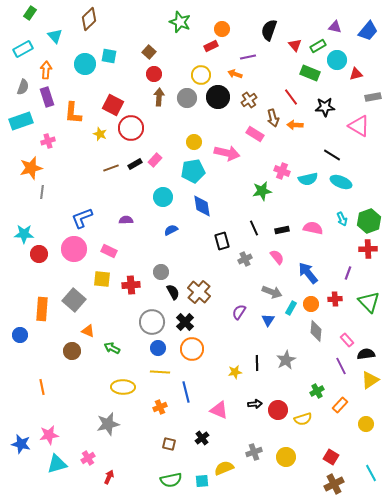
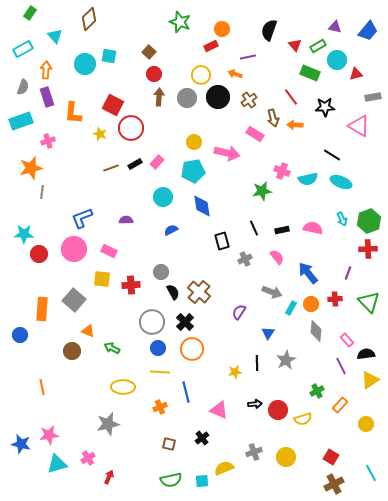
pink rectangle at (155, 160): moved 2 px right, 2 px down
blue triangle at (268, 320): moved 13 px down
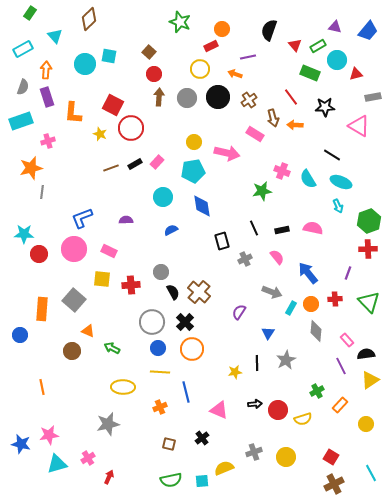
yellow circle at (201, 75): moved 1 px left, 6 px up
cyan semicircle at (308, 179): rotated 72 degrees clockwise
cyan arrow at (342, 219): moved 4 px left, 13 px up
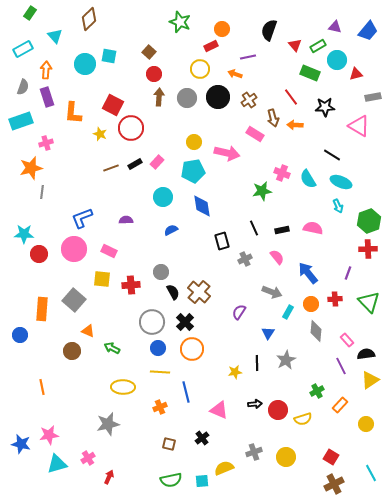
pink cross at (48, 141): moved 2 px left, 2 px down
pink cross at (282, 171): moved 2 px down
cyan rectangle at (291, 308): moved 3 px left, 4 px down
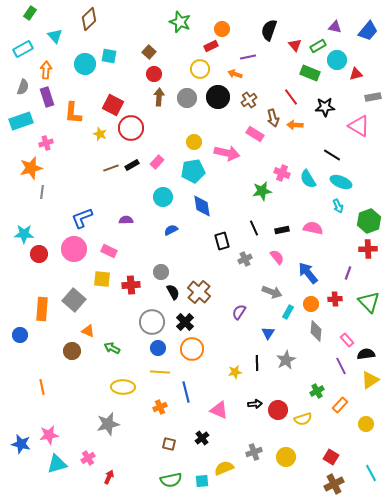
black rectangle at (135, 164): moved 3 px left, 1 px down
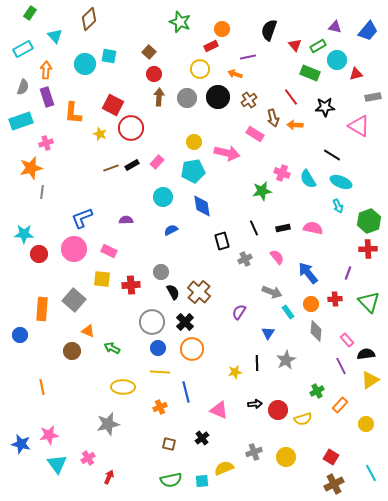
black rectangle at (282, 230): moved 1 px right, 2 px up
cyan rectangle at (288, 312): rotated 64 degrees counterclockwise
cyan triangle at (57, 464): rotated 50 degrees counterclockwise
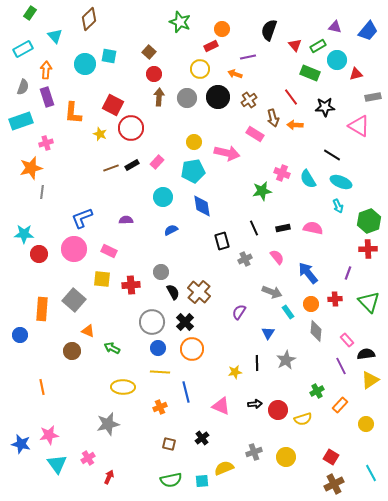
pink triangle at (219, 410): moved 2 px right, 4 px up
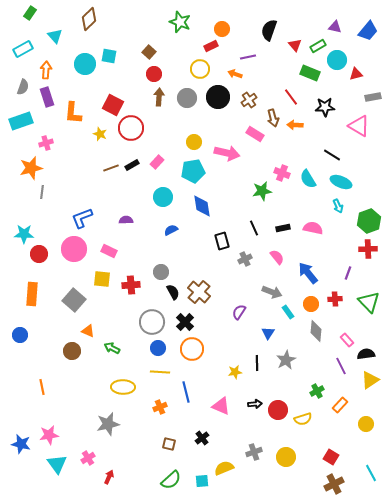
orange rectangle at (42, 309): moved 10 px left, 15 px up
green semicircle at (171, 480): rotated 30 degrees counterclockwise
